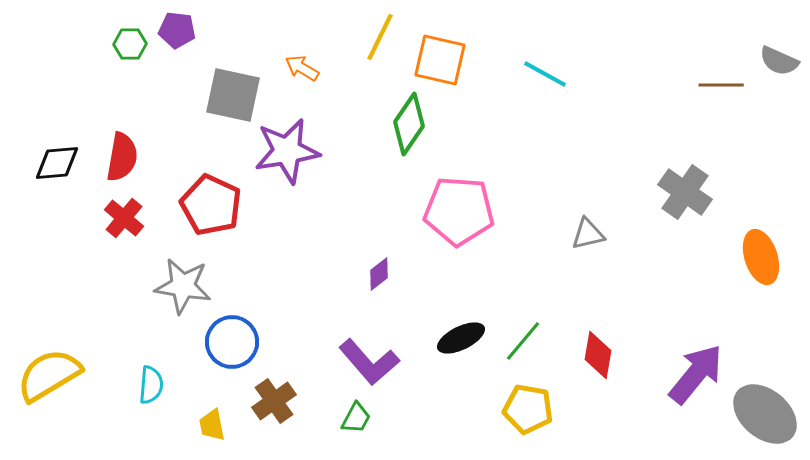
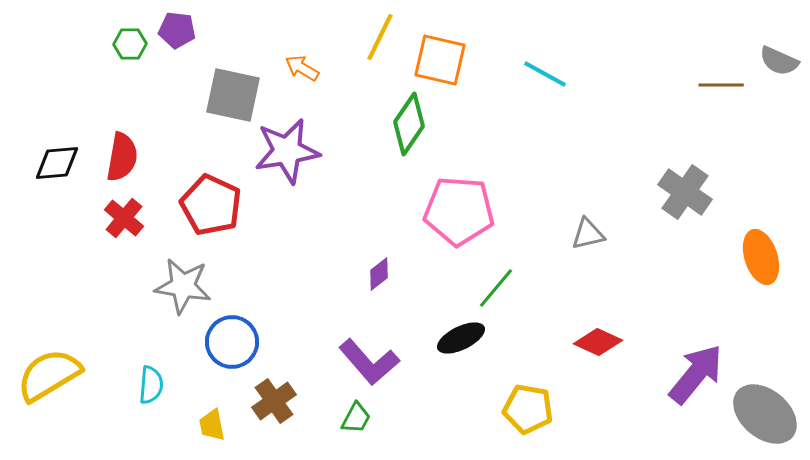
green line: moved 27 px left, 53 px up
red diamond: moved 13 px up; rotated 75 degrees counterclockwise
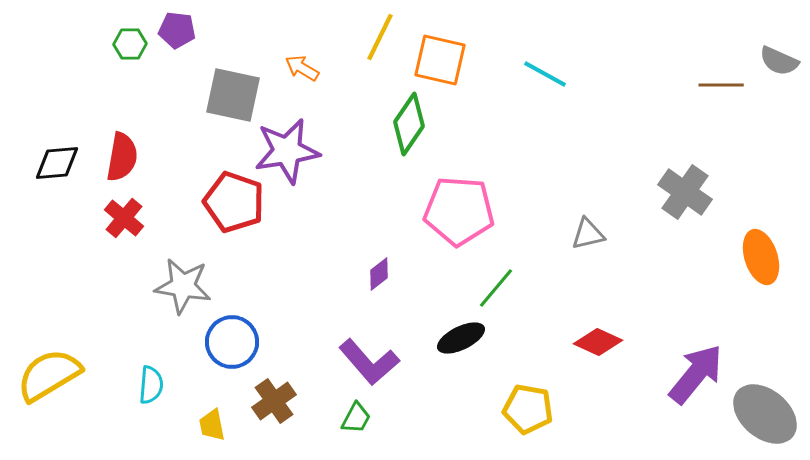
red pentagon: moved 23 px right, 3 px up; rotated 6 degrees counterclockwise
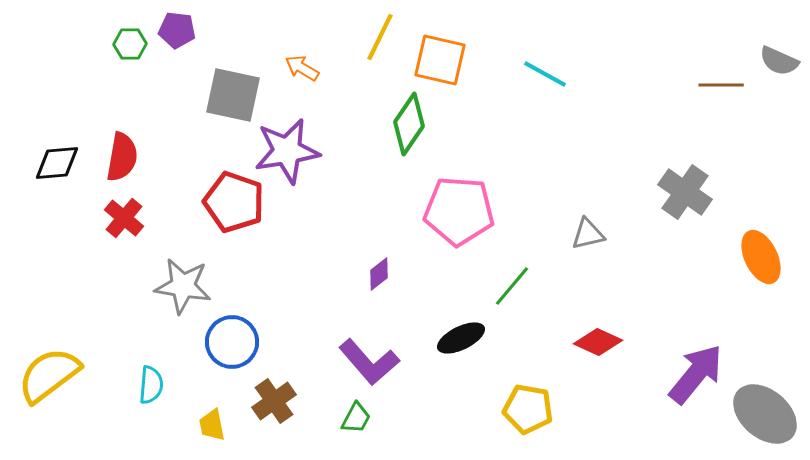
orange ellipse: rotated 8 degrees counterclockwise
green line: moved 16 px right, 2 px up
yellow semicircle: rotated 6 degrees counterclockwise
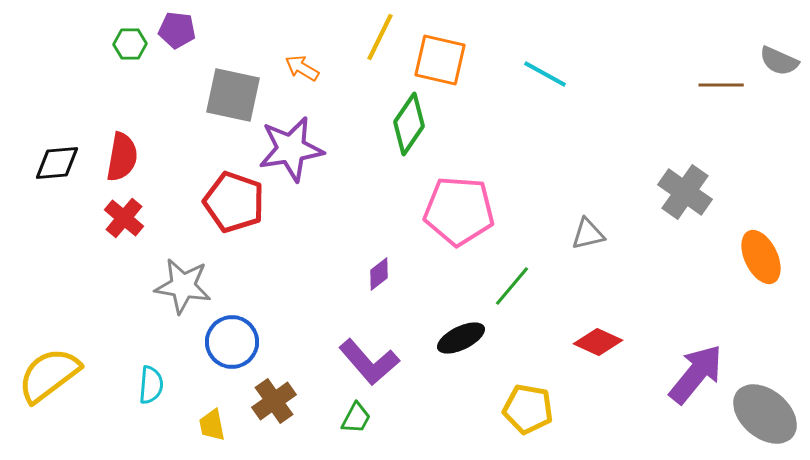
purple star: moved 4 px right, 2 px up
